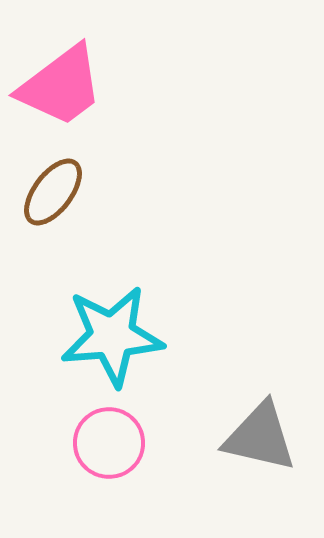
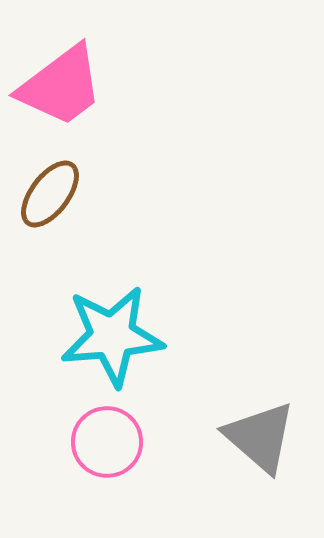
brown ellipse: moved 3 px left, 2 px down
gray triangle: rotated 28 degrees clockwise
pink circle: moved 2 px left, 1 px up
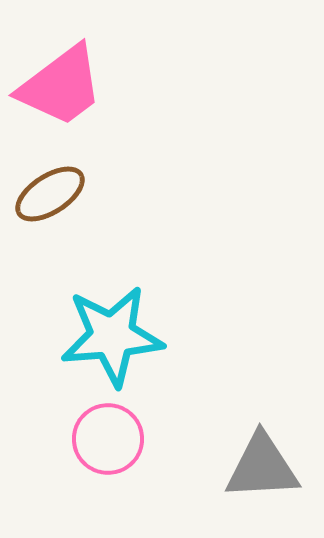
brown ellipse: rotated 20 degrees clockwise
gray triangle: moved 2 px right, 30 px down; rotated 44 degrees counterclockwise
pink circle: moved 1 px right, 3 px up
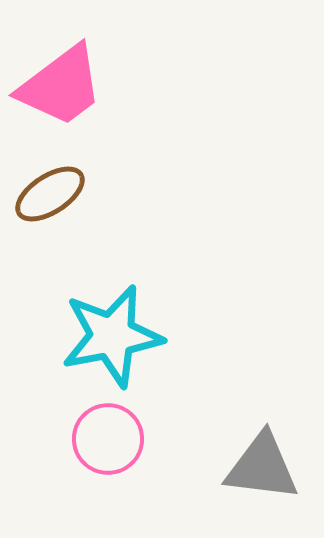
cyan star: rotated 6 degrees counterclockwise
gray triangle: rotated 10 degrees clockwise
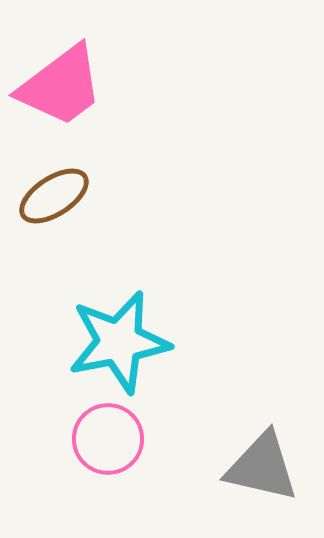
brown ellipse: moved 4 px right, 2 px down
cyan star: moved 7 px right, 6 px down
gray triangle: rotated 6 degrees clockwise
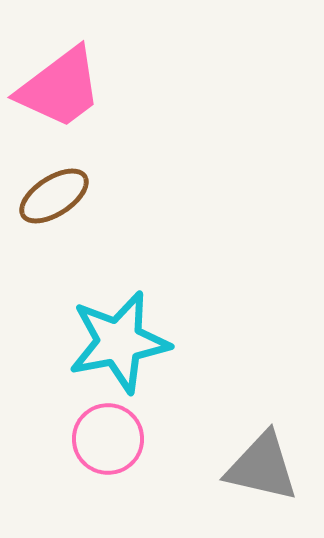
pink trapezoid: moved 1 px left, 2 px down
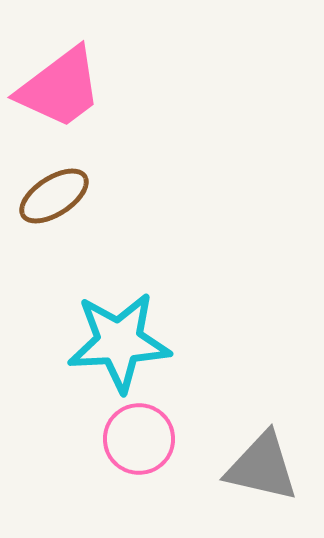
cyan star: rotated 8 degrees clockwise
pink circle: moved 31 px right
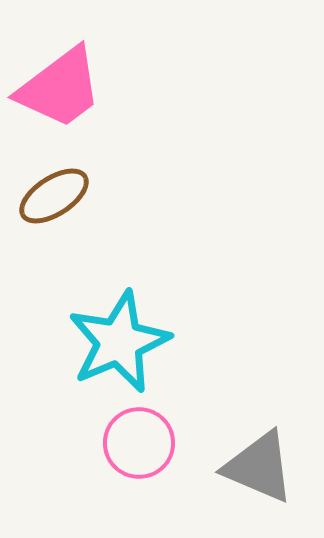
cyan star: rotated 20 degrees counterclockwise
pink circle: moved 4 px down
gray triangle: moved 3 px left; rotated 10 degrees clockwise
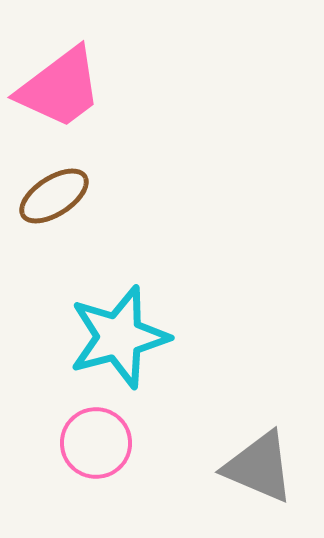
cyan star: moved 5 px up; rotated 8 degrees clockwise
pink circle: moved 43 px left
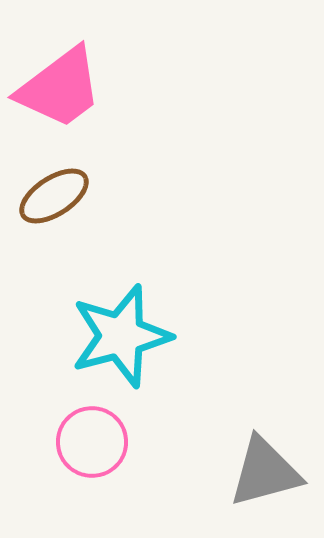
cyan star: moved 2 px right, 1 px up
pink circle: moved 4 px left, 1 px up
gray triangle: moved 6 px right, 5 px down; rotated 38 degrees counterclockwise
